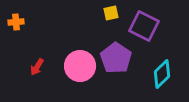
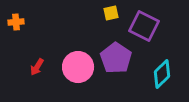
pink circle: moved 2 px left, 1 px down
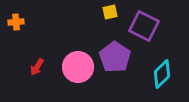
yellow square: moved 1 px left, 1 px up
purple pentagon: moved 1 px left, 1 px up
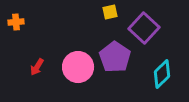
purple square: moved 2 px down; rotated 16 degrees clockwise
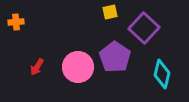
cyan diamond: rotated 32 degrees counterclockwise
